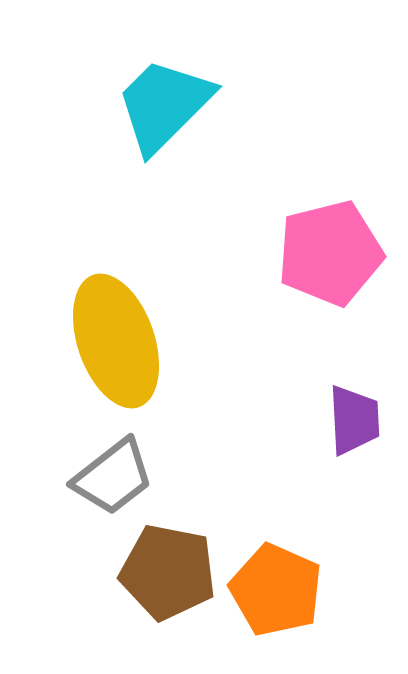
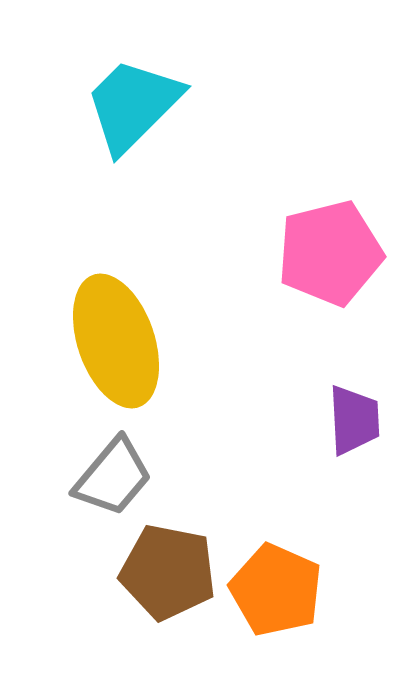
cyan trapezoid: moved 31 px left
gray trapezoid: rotated 12 degrees counterclockwise
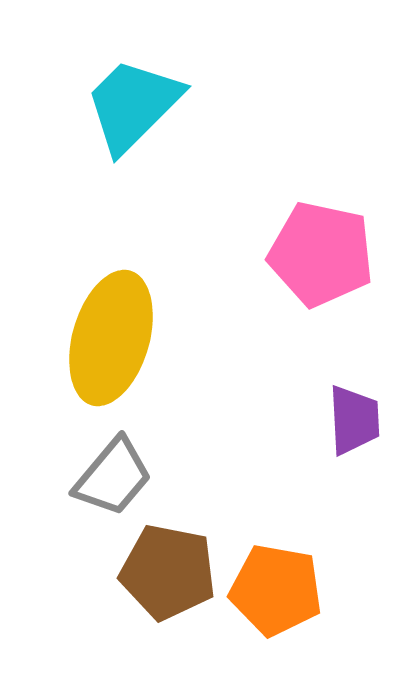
pink pentagon: moved 9 px left, 1 px down; rotated 26 degrees clockwise
yellow ellipse: moved 5 px left, 3 px up; rotated 35 degrees clockwise
orange pentagon: rotated 14 degrees counterclockwise
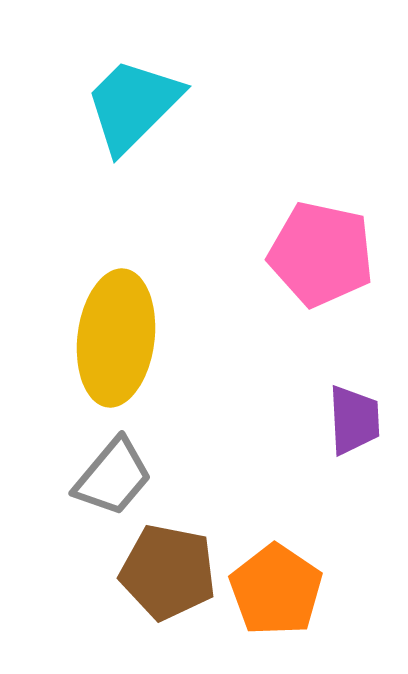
yellow ellipse: moved 5 px right; rotated 9 degrees counterclockwise
orange pentagon: rotated 24 degrees clockwise
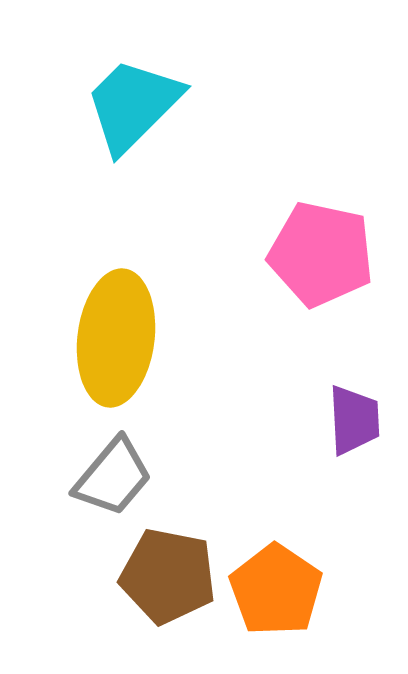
brown pentagon: moved 4 px down
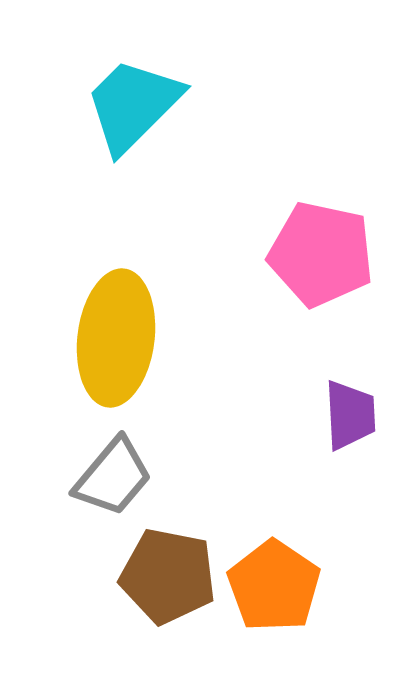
purple trapezoid: moved 4 px left, 5 px up
orange pentagon: moved 2 px left, 4 px up
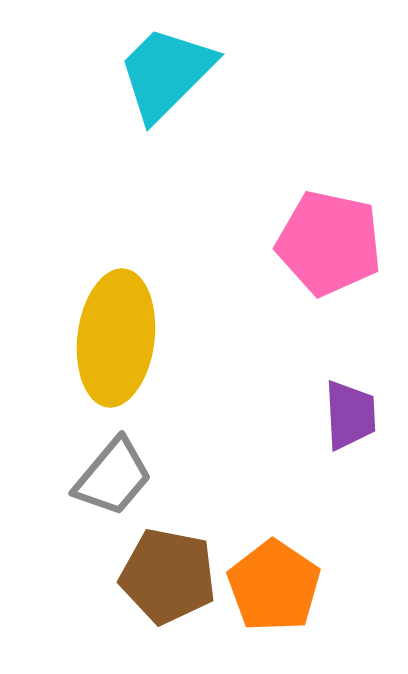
cyan trapezoid: moved 33 px right, 32 px up
pink pentagon: moved 8 px right, 11 px up
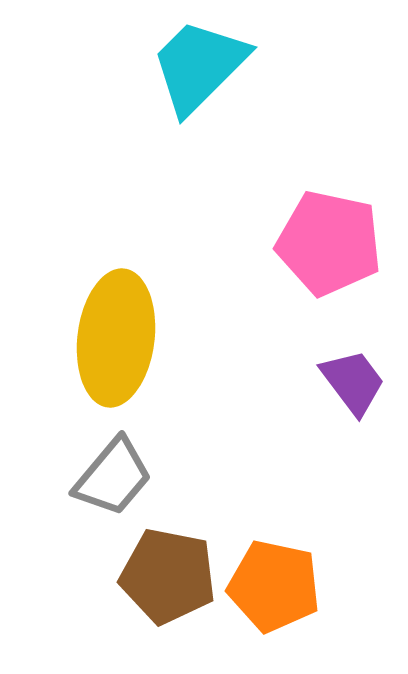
cyan trapezoid: moved 33 px right, 7 px up
purple trapezoid: moved 3 px right, 33 px up; rotated 34 degrees counterclockwise
orange pentagon: rotated 22 degrees counterclockwise
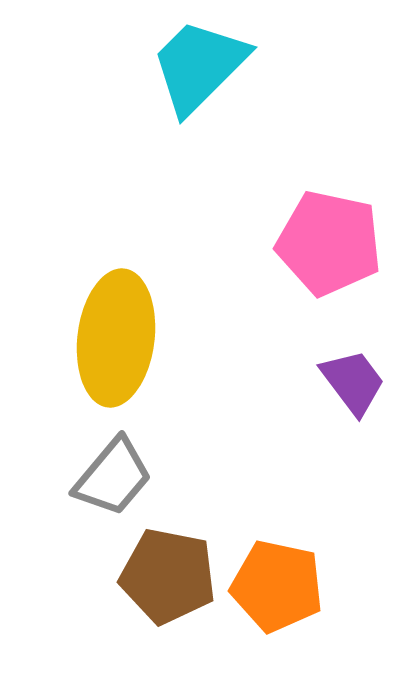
orange pentagon: moved 3 px right
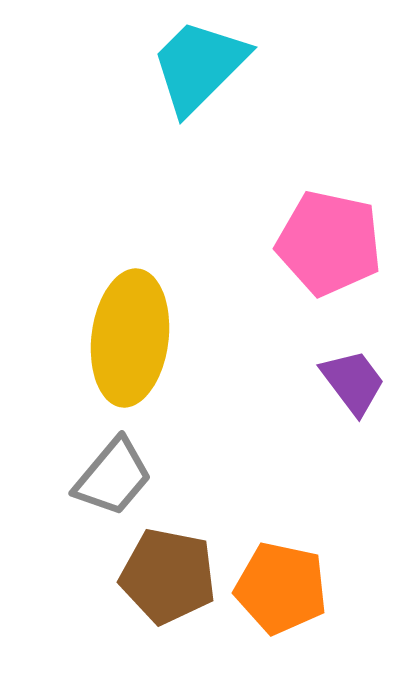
yellow ellipse: moved 14 px right
orange pentagon: moved 4 px right, 2 px down
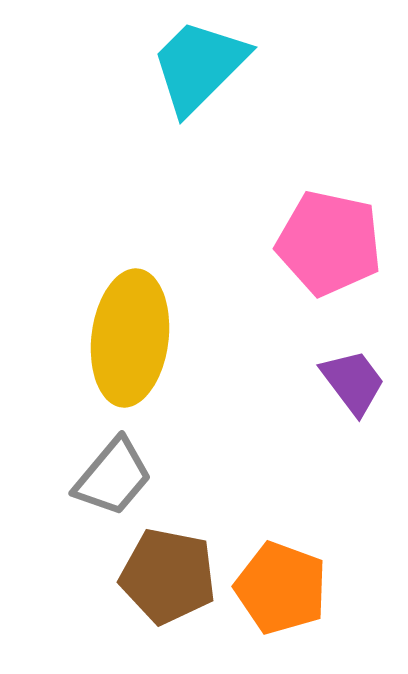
orange pentagon: rotated 8 degrees clockwise
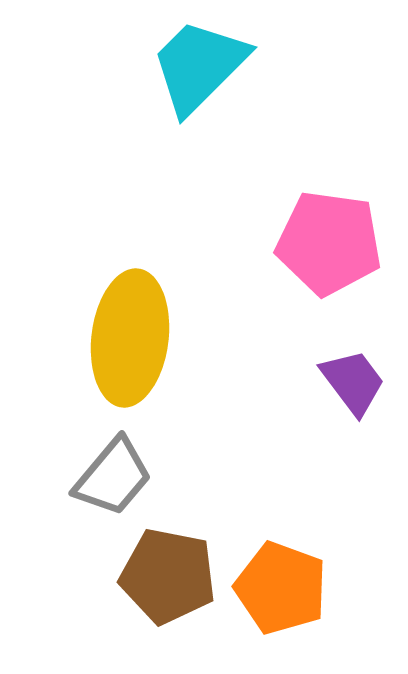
pink pentagon: rotated 4 degrees counterclockwise
